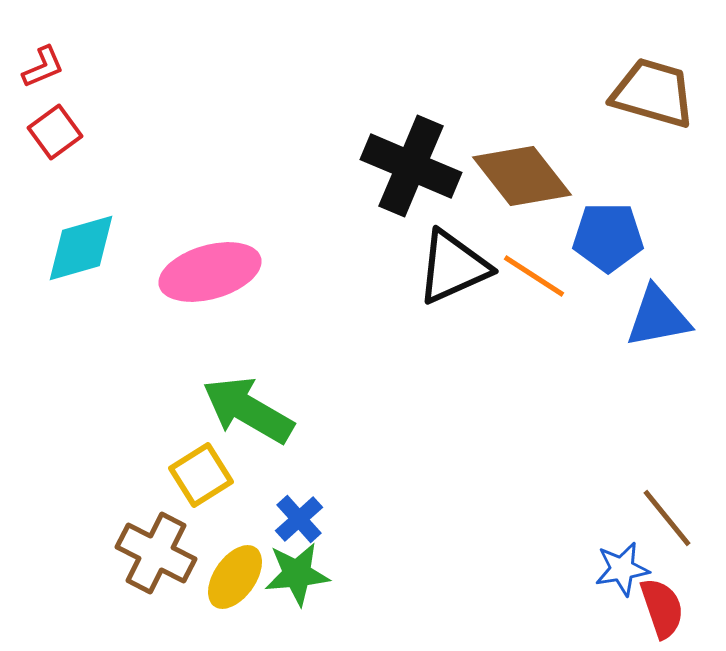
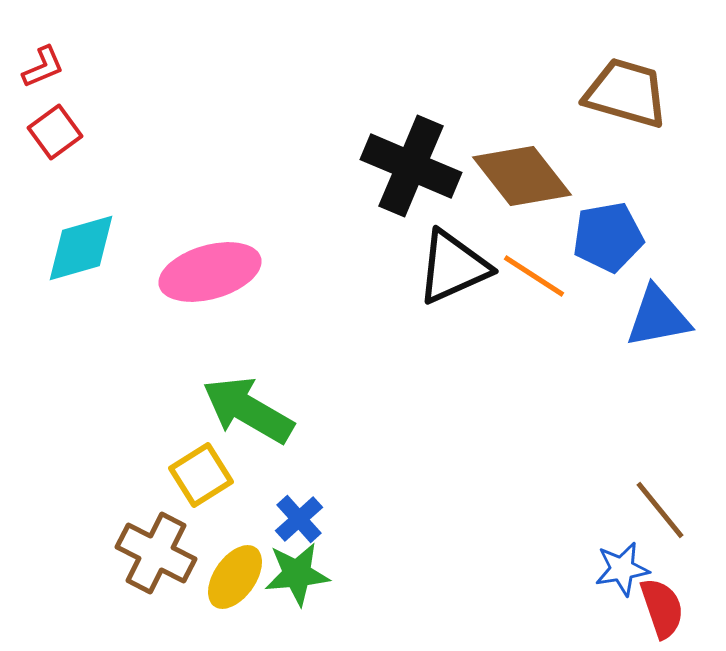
brown trapezoid: moved 27 px left
blue pentagon: rotated 10 degrees counterclockwise
brown line: moved 7 px left, 8 px up
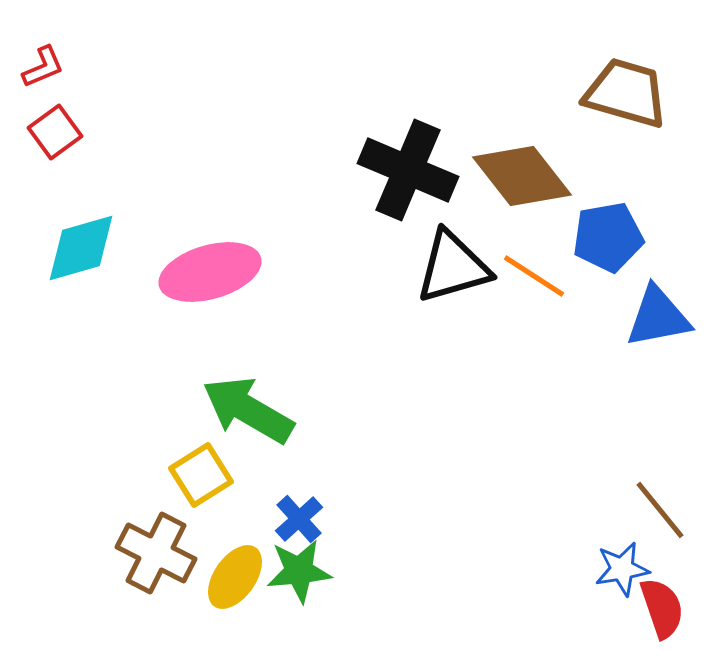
black cross: moved 3 px left, 4 px down
black triangle: rotated 8 degrees clockwise
green star: moved 2 px right, 3 px up
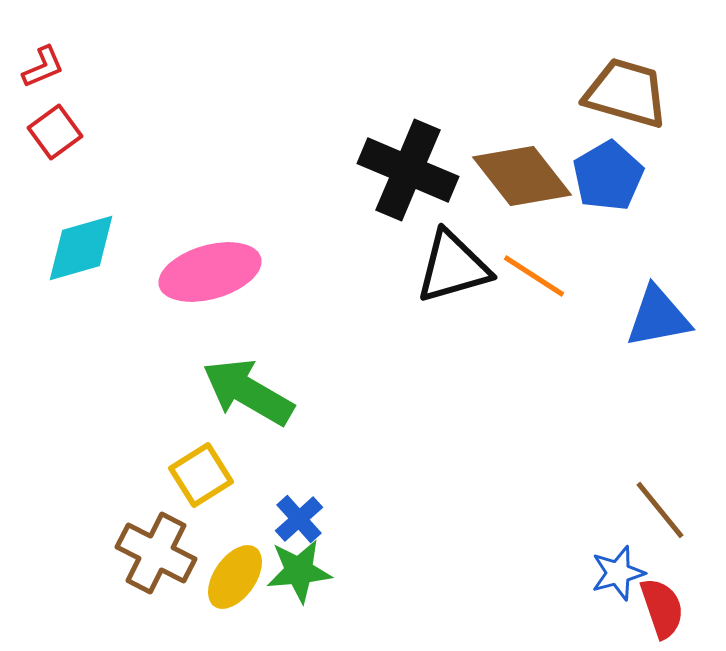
blue pentagon: moved 61 px up; rotated 20 degrees counterclockwise
green arrow: moved 18 px up
blue star: moved 4 px left, 4 px down; rotated 6 degrees counterclockwise
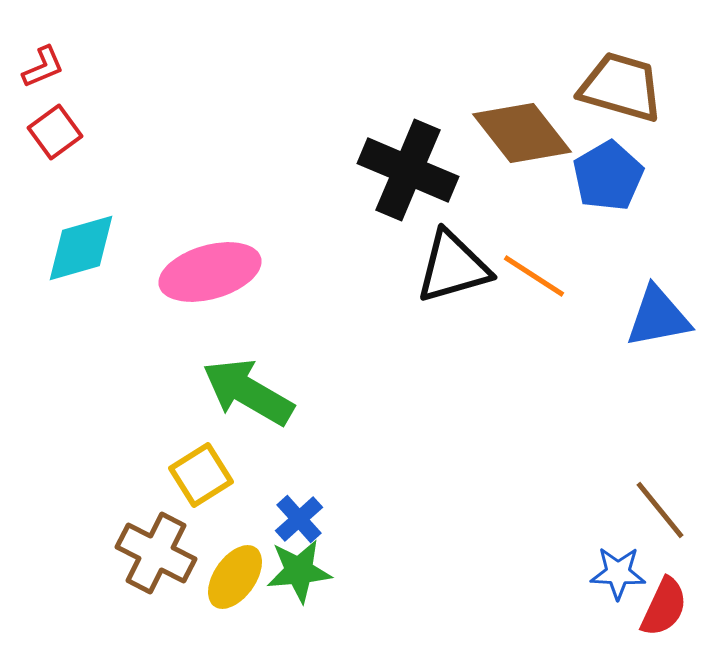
brown trapezoid: moved 5 px left, 6 px up
brown diamond: moved 43 px up
blue star: rotated 18 degrees clockwise
red semicircle: moved 2 px right, 1 px up; rotated 44 degrees clockwise
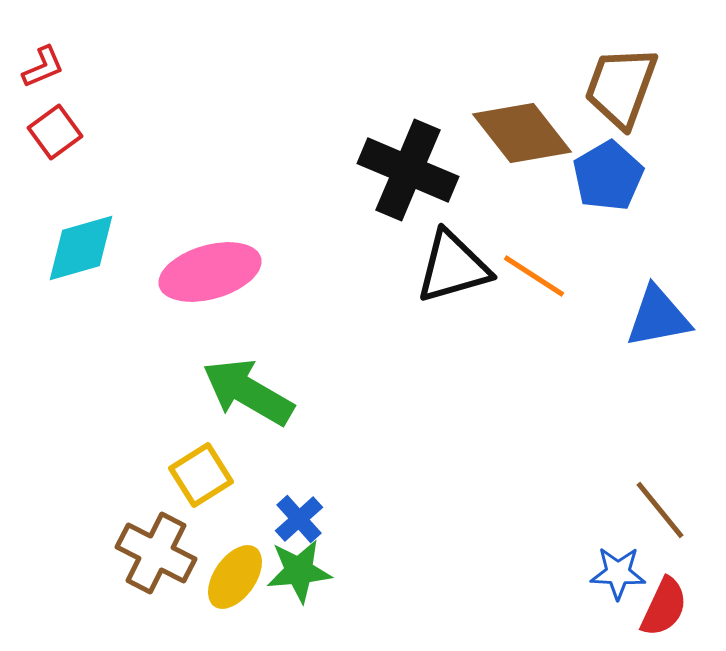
brown trapezoid: rotated 86 degrees counterclockwise
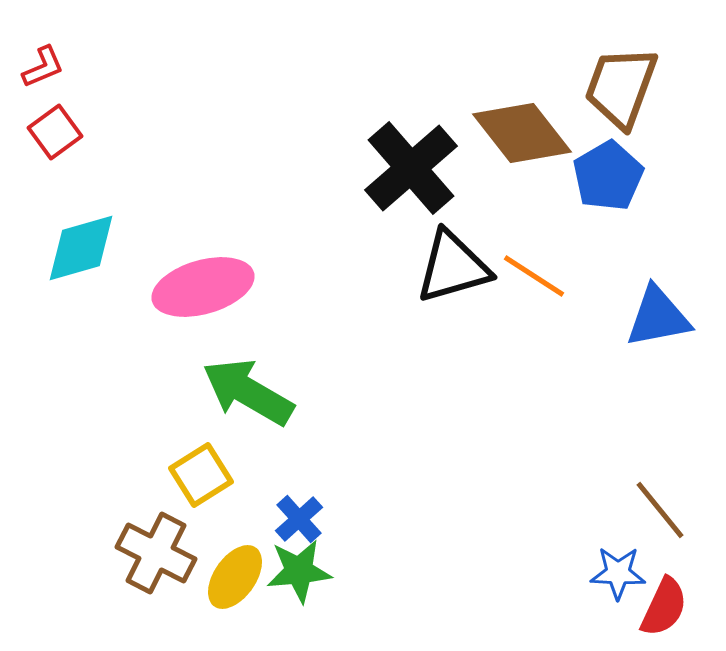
black cross: moved 3 px right, 2 px up; rotated 26 degrees clockwise
pink ellipse: moved 7 px left, 15 px down
